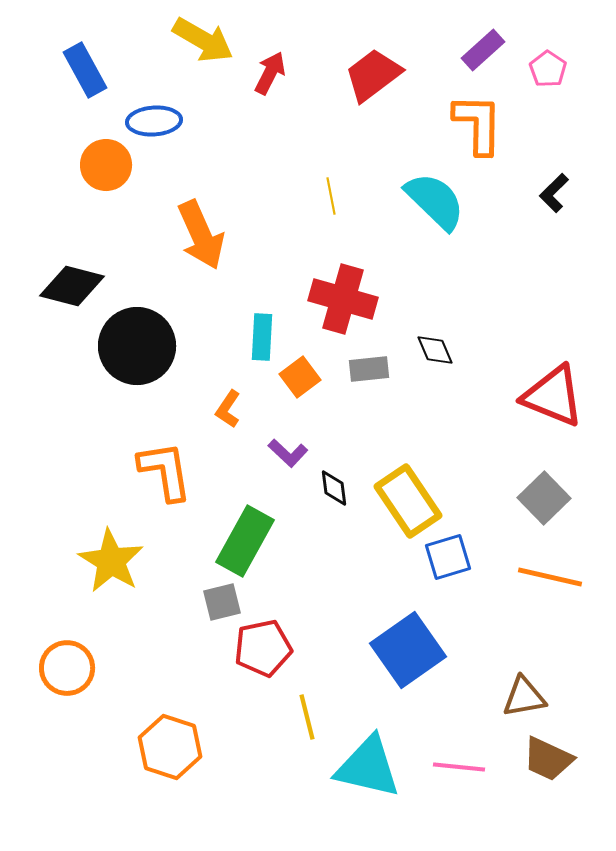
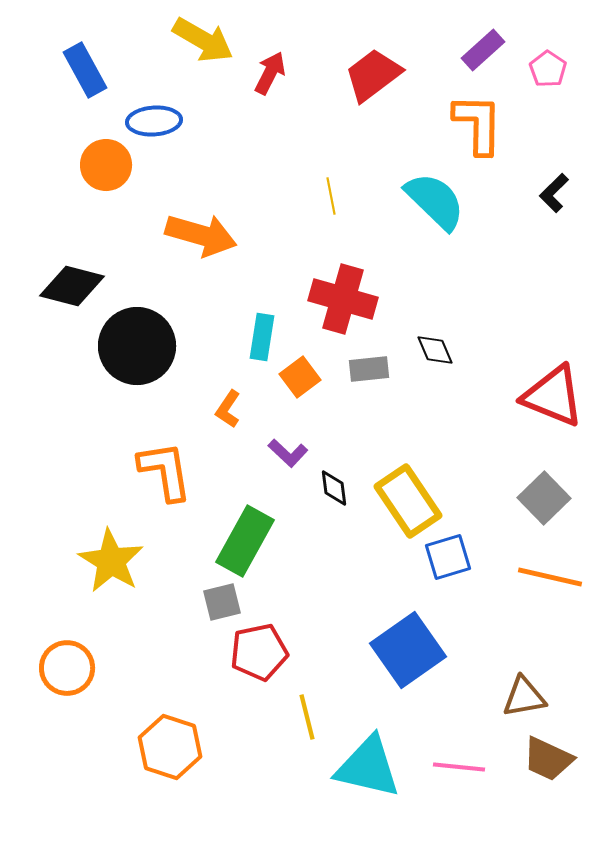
orange arrow at (201, 235): rotated 50 degrees counterclockwise
cyan rectangle at (262, 337): rotated 6 degrees clockwise
red pentagon at (263, 648): moved 4 px left, 4 px down
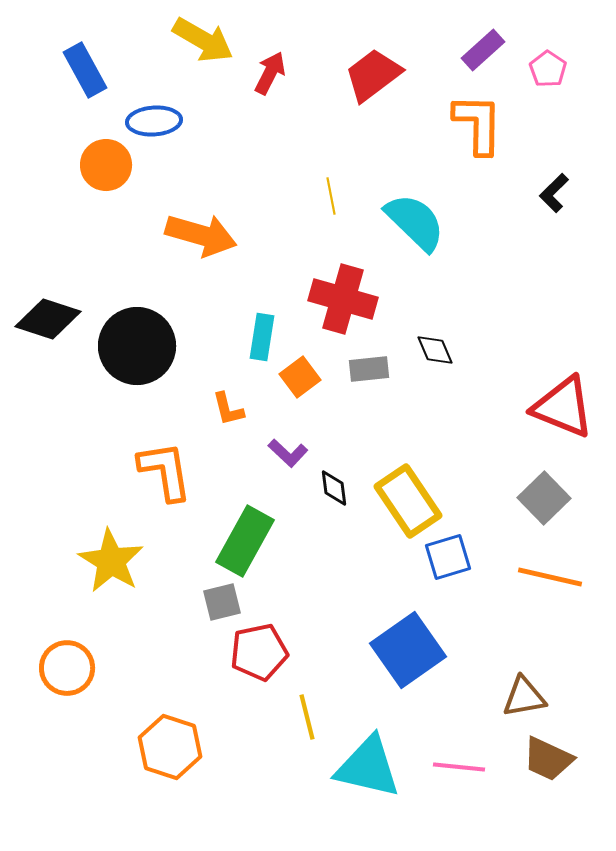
cyan semicircle at (435, 201): moved 20 px left, 21 px down
black diamond at (72, 286): moved 24 px left, 33 px down; rotated 4 degrees clockwise
red triangle at (553, 396): moved 10 px right, 11 px down
orange L-shape at (228, 409): rotated 48 degrees counterclockwise
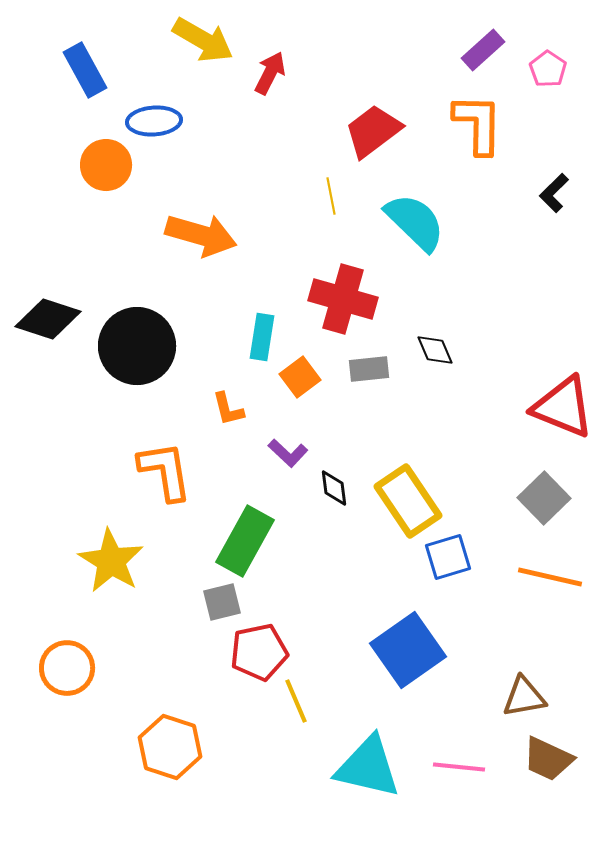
red trapezoid at (373, 75): moved 56 px down
yellow line at (307, 717): moved 11 px left, 16 px up; rotated 9 degrees counterclockwise
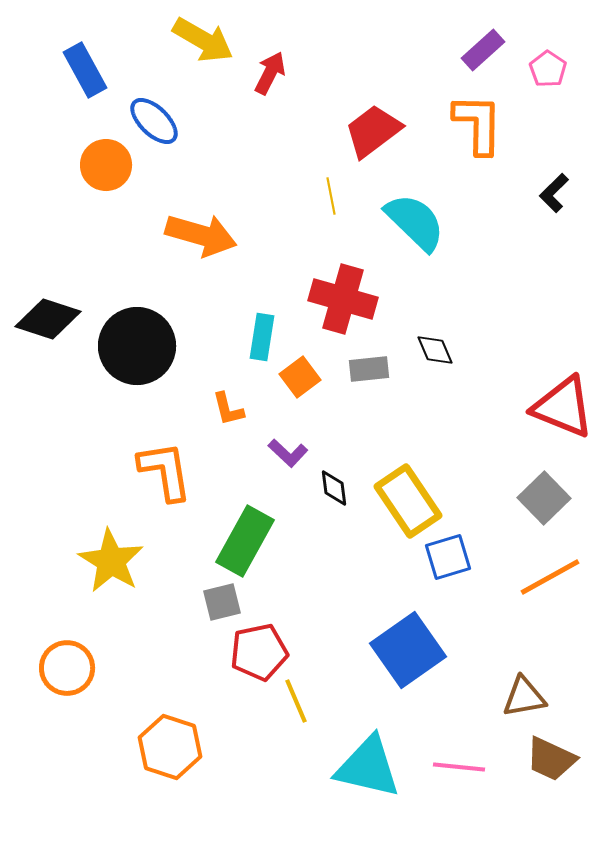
blue ellipse at (154, 121): rotated 48 degrees clockwise
orange line at (550, 577): rotated 42 degrees counterclockwise
brown trapezoid at (548, 759): moved 3 px right
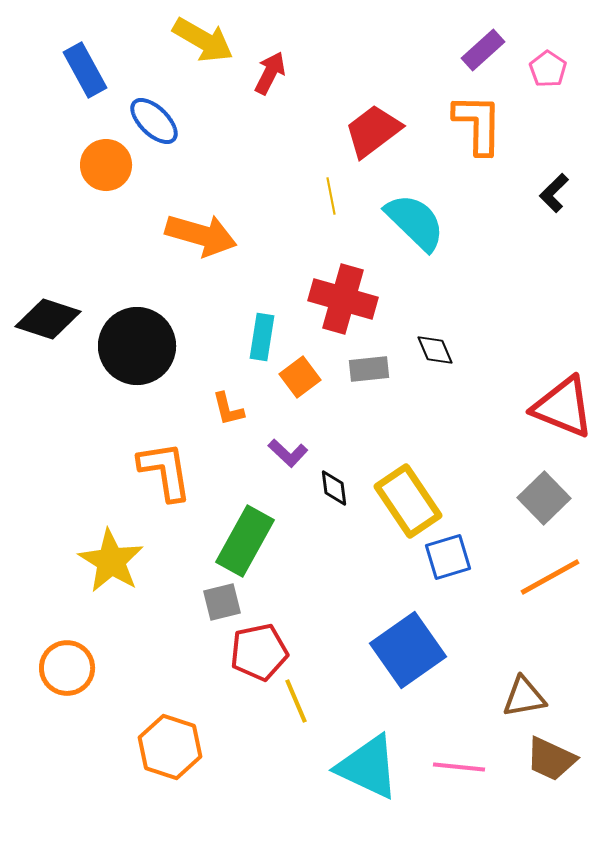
cyan triangle at (368, 767): rotated 12 degrees clockwise
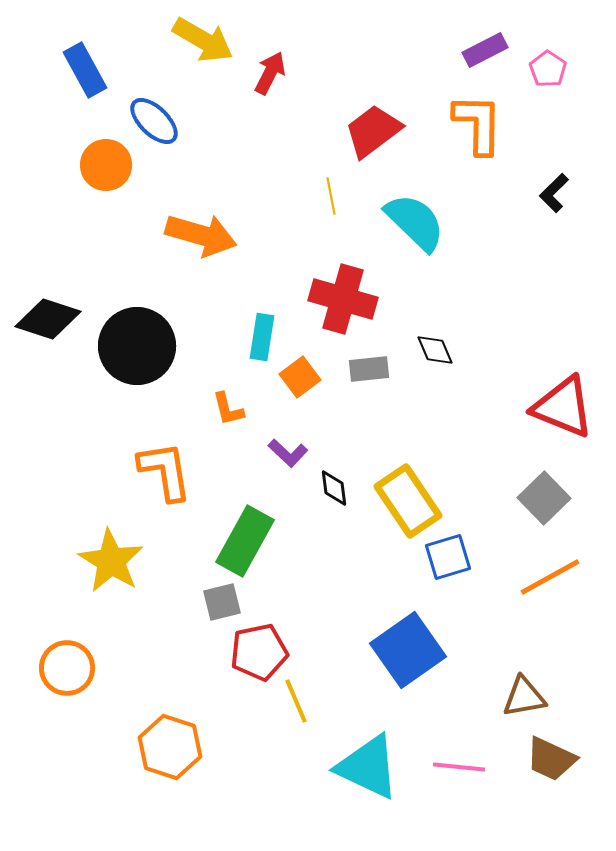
purple rectangle at (483, 50): moved 2 px right; rotated 15 degrees clockwise
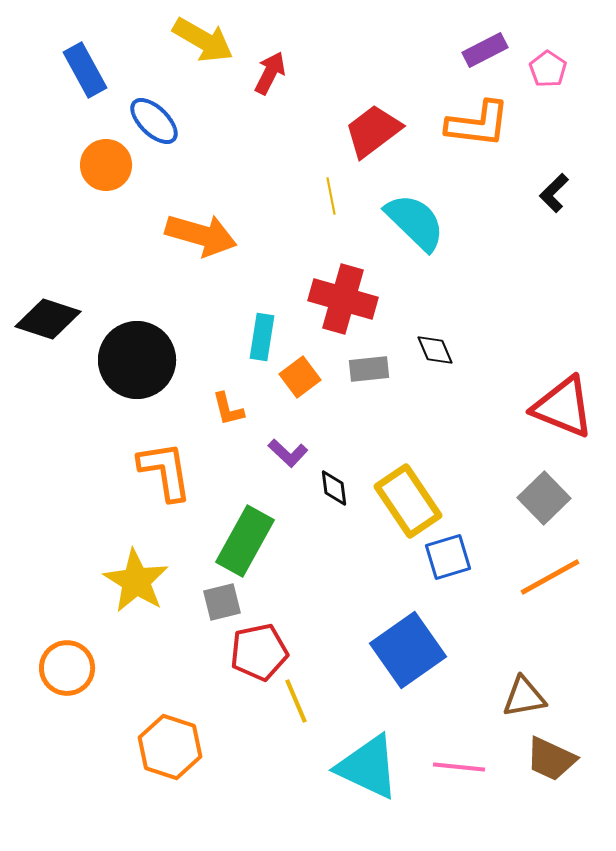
orange L-shape at (478, 124): rotated 96 degrees clockwise
black circle at (137, 346): moved 14 px down
yellow star at (111, 561): moved 25 px right, 20 px down
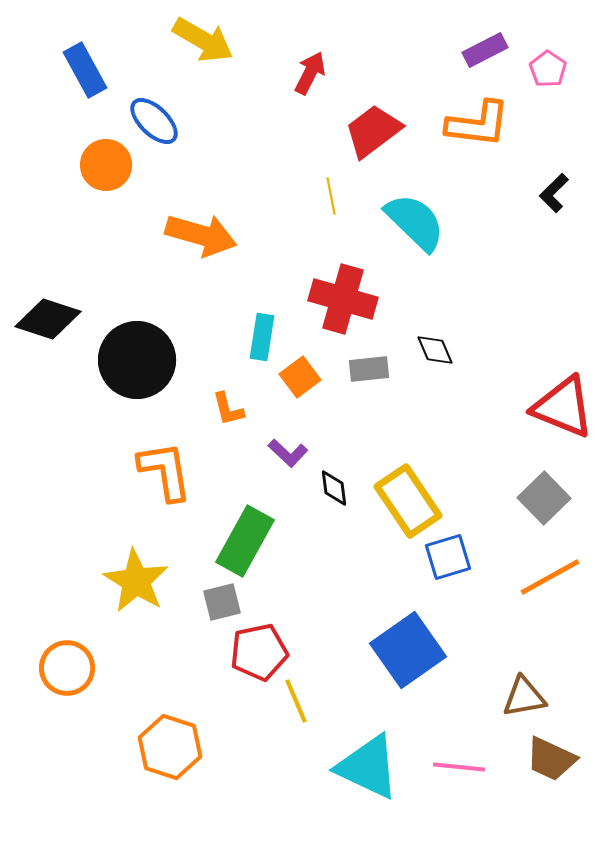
red arrow at (270, 73): moved 40 px right
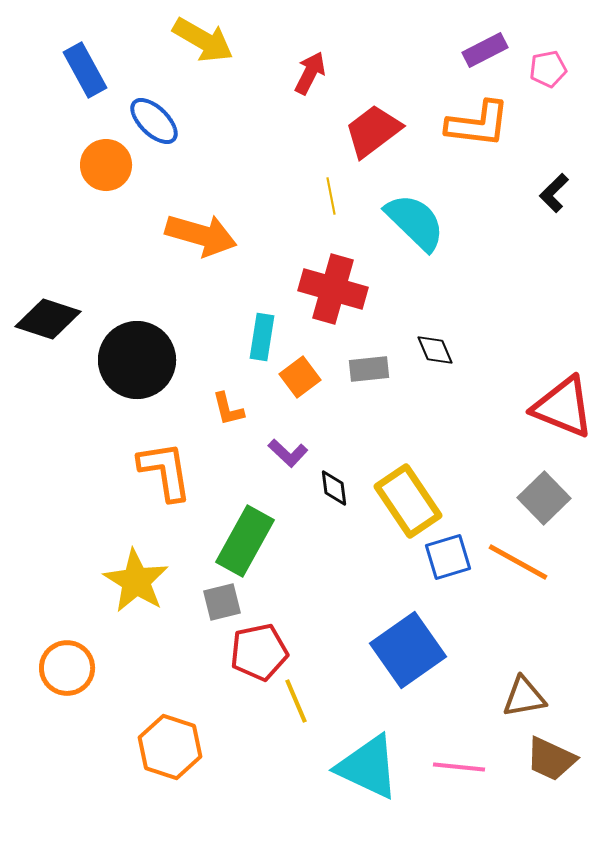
pink pentagon at (548, 69): rotated 27 degrees clockwise
red cross at (343, 299): moved 10 px left, 10 px up
orange line at (550, 577): moved 32 px left, 15 px up; rotated 58 degrees clockwise
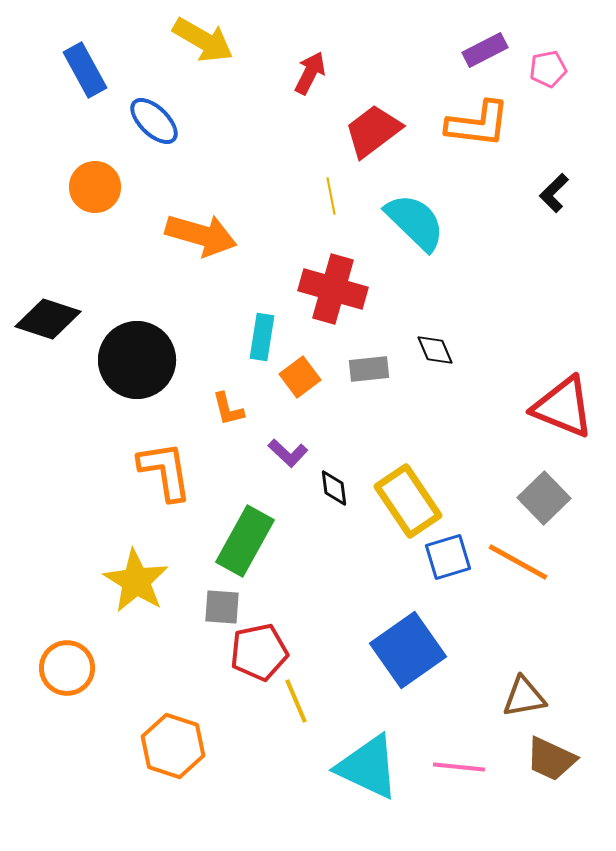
orange circle at (106, 165): moved 11 px left, 22 px down
gray square at (222, 602): moved 5 px down; rotated 18 degrees clockwise
orange hexagon at (170, 747): moved 3 px right, 1 px up
